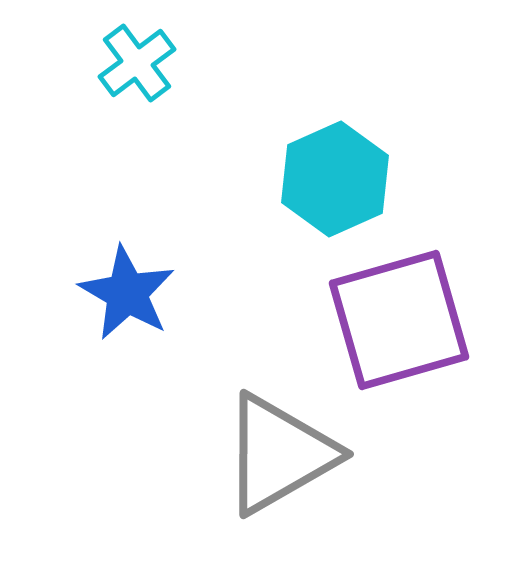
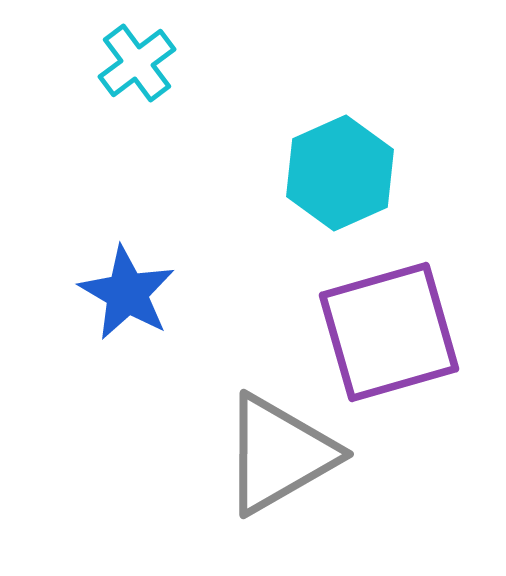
cyan hexagon: moved 5 px right, 6 px up
purple square: moved 10 px left, 12 px down
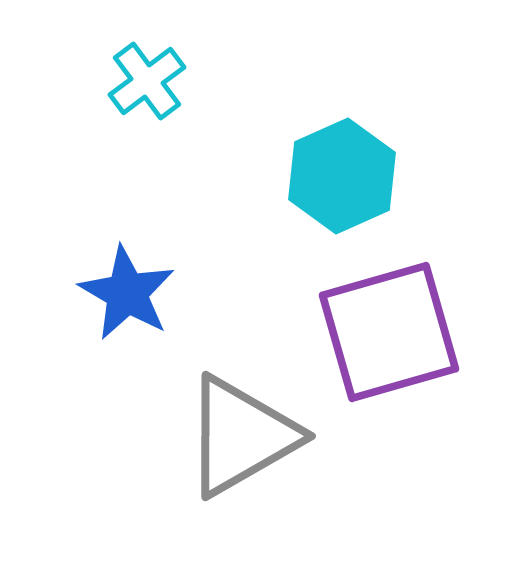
cyan cross: moved 10 px right, 18 px down
cyan hexagon: moved 2 px right, 3 px down
gray triangle: moved 38 px left, 18 px up
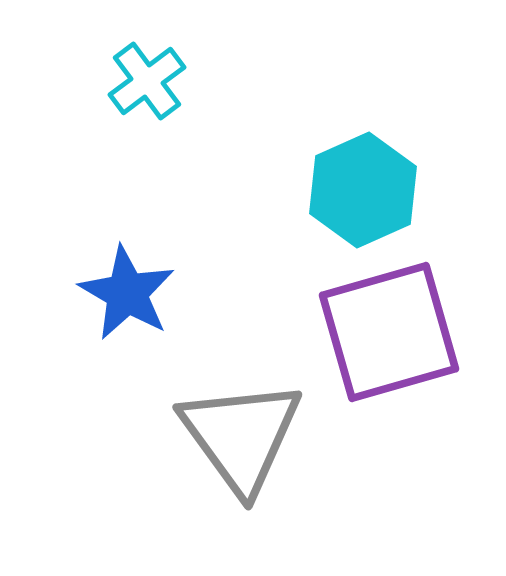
cyan hexagon: moved 21 px right, 14 px down
gray triangle: rotated 36 degrees counterclockwise
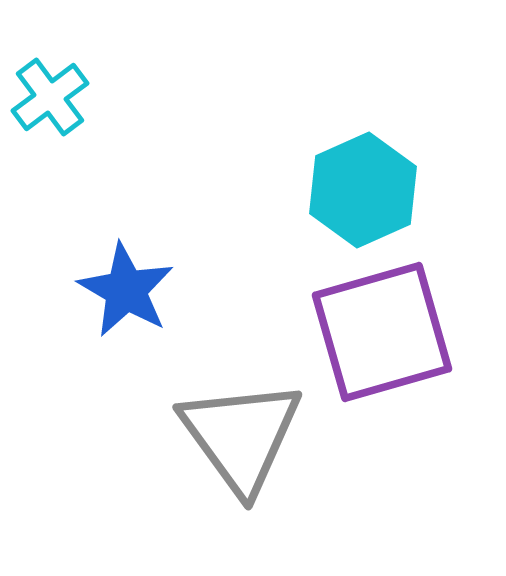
cyan cross: moved 97 px left, 16 px down
blue star: moved 1 px left, 3 px up
purple square: moved 7 px left
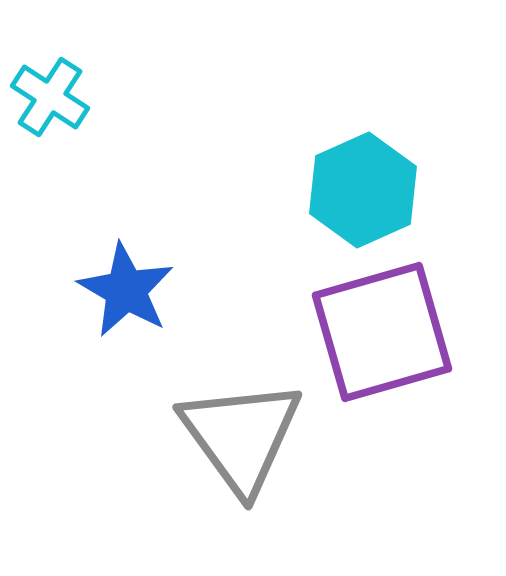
cyan cross: rotated 20 degrees counterclockwise
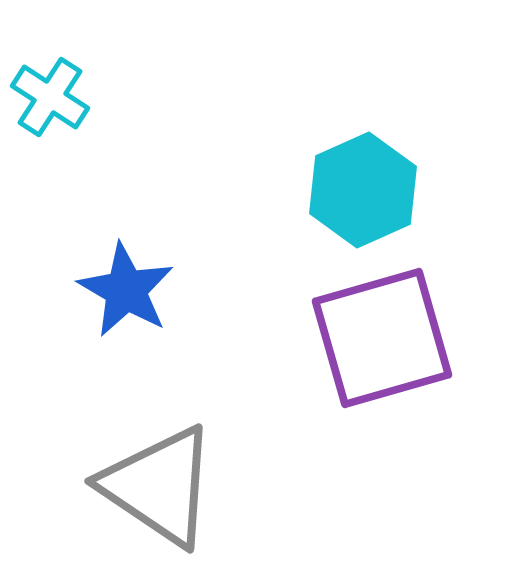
purple square: moved 6 px down
gray triangle: moved 82 px left, 50 px down; rotated 20 degrees counterclockwise
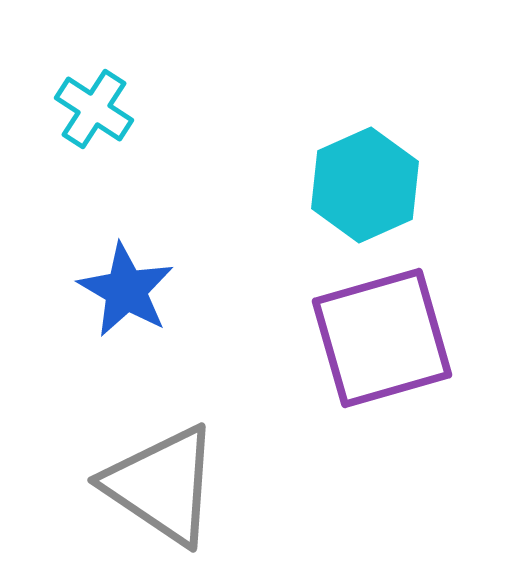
cyan cross: moved 44 px right, 12 px down
cyan hexagon: moved 2 px right, 5 px up
gray triangle: moved 3 px right, 1 px up
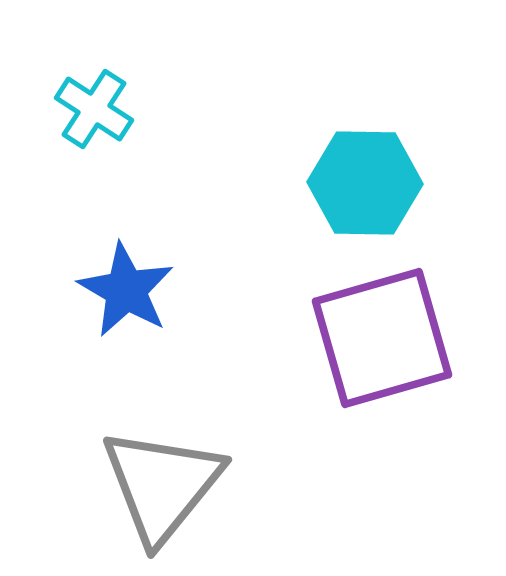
cyan hexagon: moved 2 px up; rotated 25 degrees clockwise
gray triangle: rotated 35 degrees clockwise
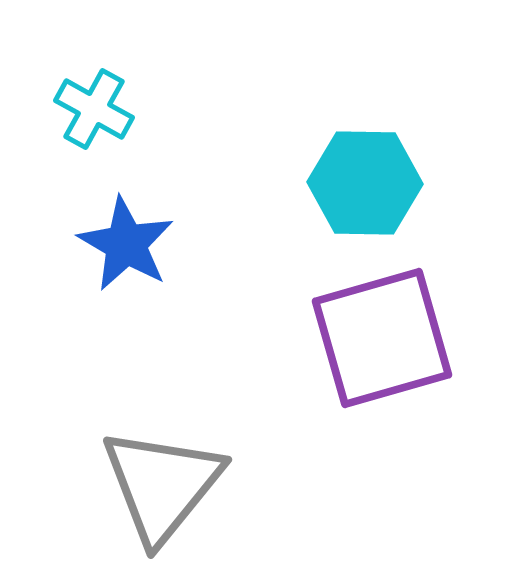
cyan cross: rotated 4 degrees counterclockwise
blue star: moved 46 px up
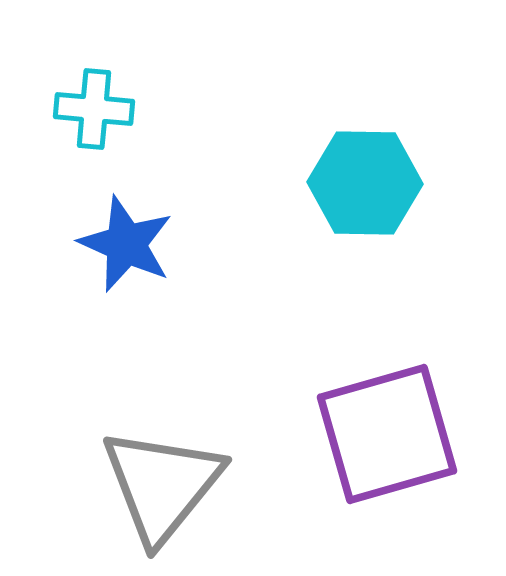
cyan cross: rotated 24 degrees counterclockwise
blue star: rotated 6 degrees counterclockwise
purple square: moved 5 px right, 96 px down
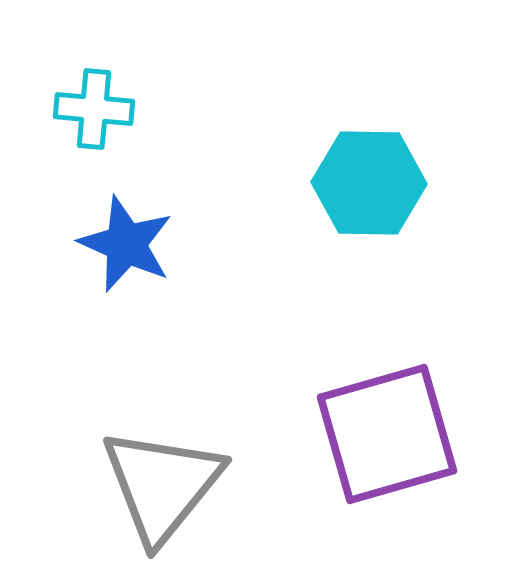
cyan hexagon: moved 4 px right
